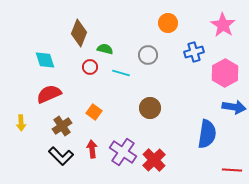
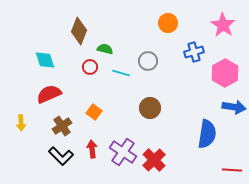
brown diamond: moved 2 px up
gray circle: moved 6 px down
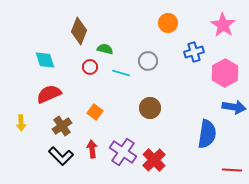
orange square: moved 1 px right
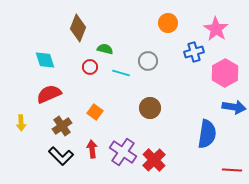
pink star: moved 7 px left, 4 px down
brown diamond: moved 1 px left, 3 px up
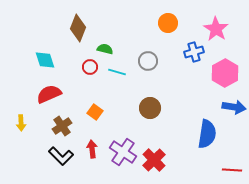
cyan line: moved 4 px left, 1 px up
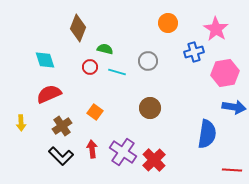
pink hexagon: rotated 20 degrees clockwise
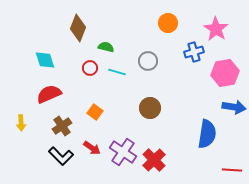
green semicircle: moved 1 px right, 2 px up
red circle: moved 1 px down
red arrow: moved 1 px up; rotated 132 degrees clockwise
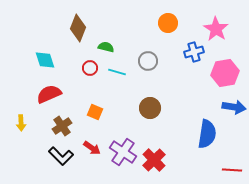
orange square: rotated 14 degrees counterclockwise
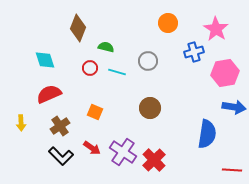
brown cross: moved 2 px left
